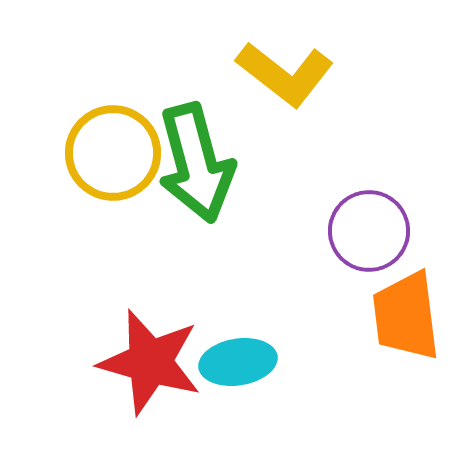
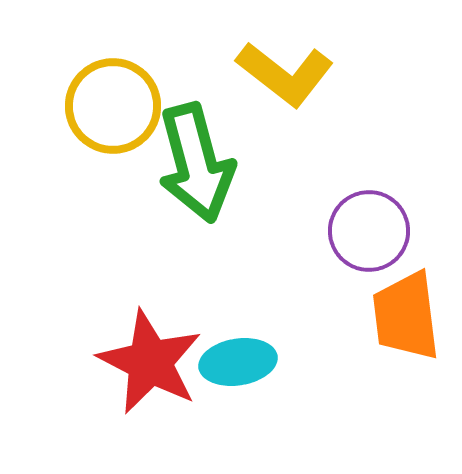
yellow circle: moved 47 px up
red star: rotated 11 degrees clockwise
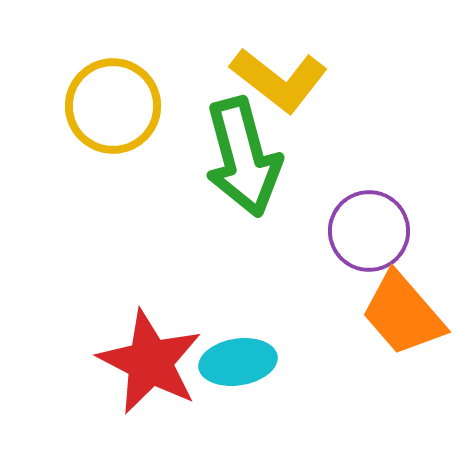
yellow L-shape: moved 6 px left, 6 px down
green arrow: moved 47 px right, 6 px up
orange trapezoid: moved 3 px left, 2 px up; rotated 34 degrees counterclockwise
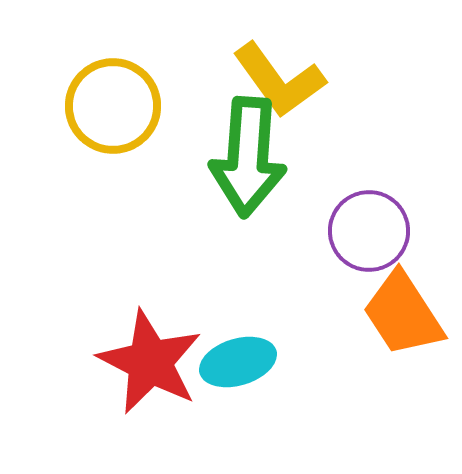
yellow L-shape: rotated 16 degrees clockwise
green arrow: moved 5 px right; rotated 19 degrees clockwise
orange trapezoid: rotated 8 degrees clockwise
cyan ellipse: rotated 8 degrees counterclockwise
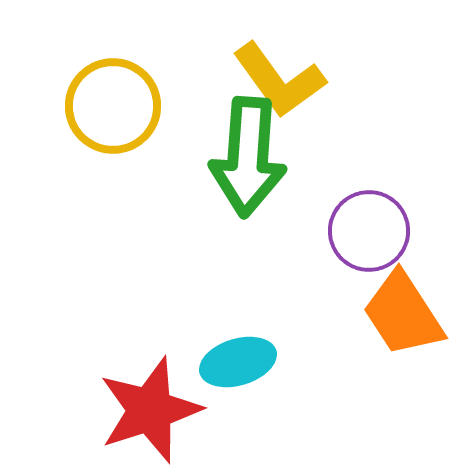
red star: moved 48 px down; rotated 27 degrees clockwise
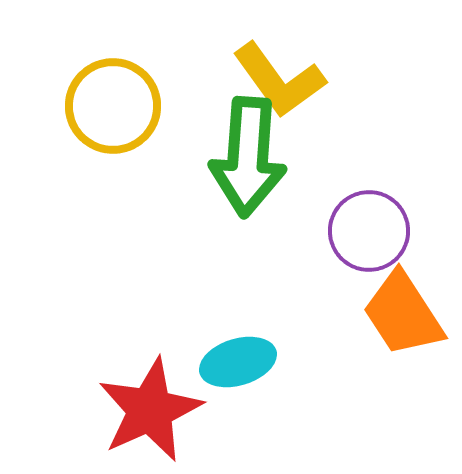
red star: rotated 6 degrees counterclockwise
